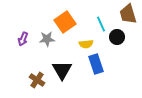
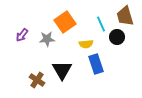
brown trapezoid: moved 3 px left, 2 px down
purple arrow: moved 1 px left, 4 px up; rotated 16 degrees clockwise
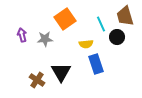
orange square: moved 3 px up
purple arrow: rotated 128 degrees clockwise
gray star: moved 2 px left
black triangle: moved 1 px left, 2 px down
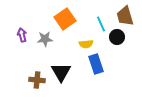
brown cross: rotated 28 degrees counterclockwise
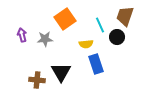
brown trapezoid: rotated 35 degrees clockwise
cyan line: moved 1 px left, 1 px down
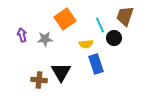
black circle: moved 3 px left, 1 px down
brown cross: moved 2 px right
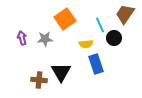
brown trapezoid: moved 2 px up; rotated 15 degrees clockwise
purple arrow: moved 3 px down
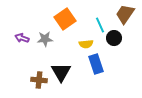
purple arrow: rotated 56 degrees counterclockwise
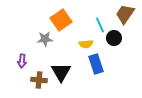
orange square: moved 4 px left, 1 px down
purple arrow: moved 23 px down; rotated 104 degrees counterclockwise
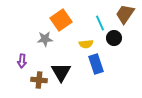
cyan line: moved 2 px up
